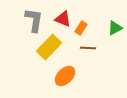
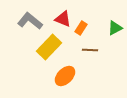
gray L-shape: moved 4 px left, 1 px down; rotated 60 degrees counterclockwise
brown line: moved 2 px right, 2 px down
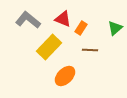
gray L-shape: moved 2 px left, 1 px up
green triangle: rotated 14 degrees counterclockwise
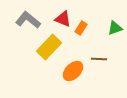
green triangle: rotated 21 degrees clockwise
brown line: moved 9 px right, 9 px down
orange ellipse: moved 8 px right, 5 px up
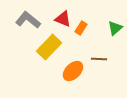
green triangle: rotated 21 degrees counterclockwise
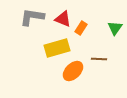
gray L-shape: moved 4 px right, 3 px up; rotated 30 degrees counterclockwise
green triangle: rotated 14 degrees counterclockwise
yellow rectangle: moved 8 px right, 1 px down; rotated 30 degrees clockwise
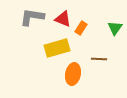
orange ellipse: moved 3 px down; rotated 35 degrees counterclockwise
